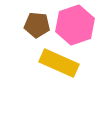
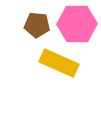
pink hexagon: moved 2 px right, 1 px up; rotated 18 degrees clockwise
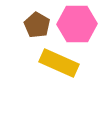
brown pentagon: rotated 25 degrees clockwise
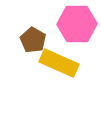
brown pentagon: moved 4 px left, 15 px down
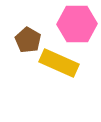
brown pentagon: moved 5 px left
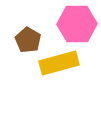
yellow rectangle: rotated 39 degrees counterclockwise
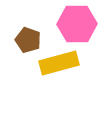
brown pentagon: rotated 10 degrees counterclockwise
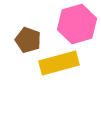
pink hexagon: rotated 15 degrees counterclockwise
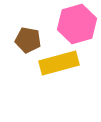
brown pentagon: rotated 10 degrees counterclockwise
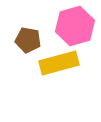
pink hexagon: moved 2 px left, 2 px down
